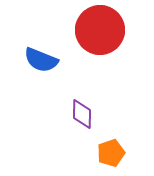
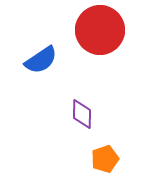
blue semicircle: rotated 56 degrees counterclockwise
orange pentagon: moved 6 px left, 6 px down
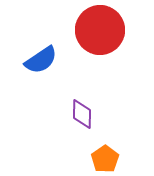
orange pentagon: rotated 16 degrees counterclockwise
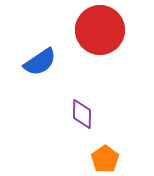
blue semicircle: moved 1 px left, 2 px down
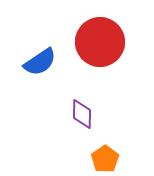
red circle: moved 12 px down
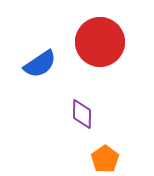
blue semicircle: moved 2 px down
